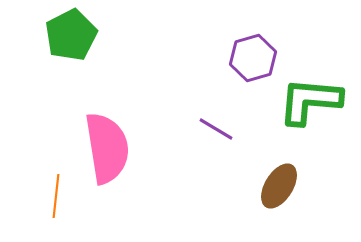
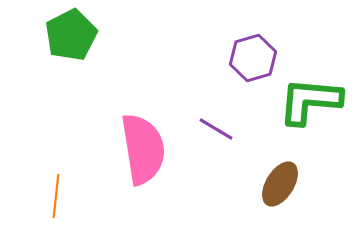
pink semicircle: moved 36 px right, 1 px down
brown ellipse: moved 1 px right, 2 px up
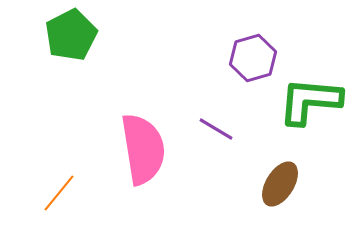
orange line: moved 3 px right, 3 px up; rotated 33 degrees clockwise
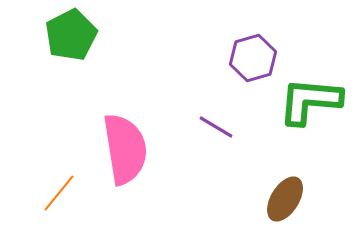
purple line: moved 2 px up
pink semicircle: moved 18 px left
brown ellipse: moved 5 px right, 15 px down
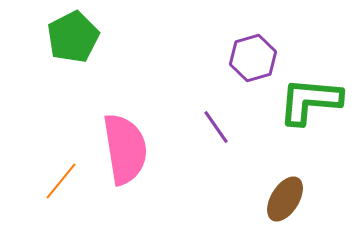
green pentagon: moved 2 px right, 2 px down
purple line: rotated 24 degrees clockwise
orange line: moved 2 px right, 12 px up
